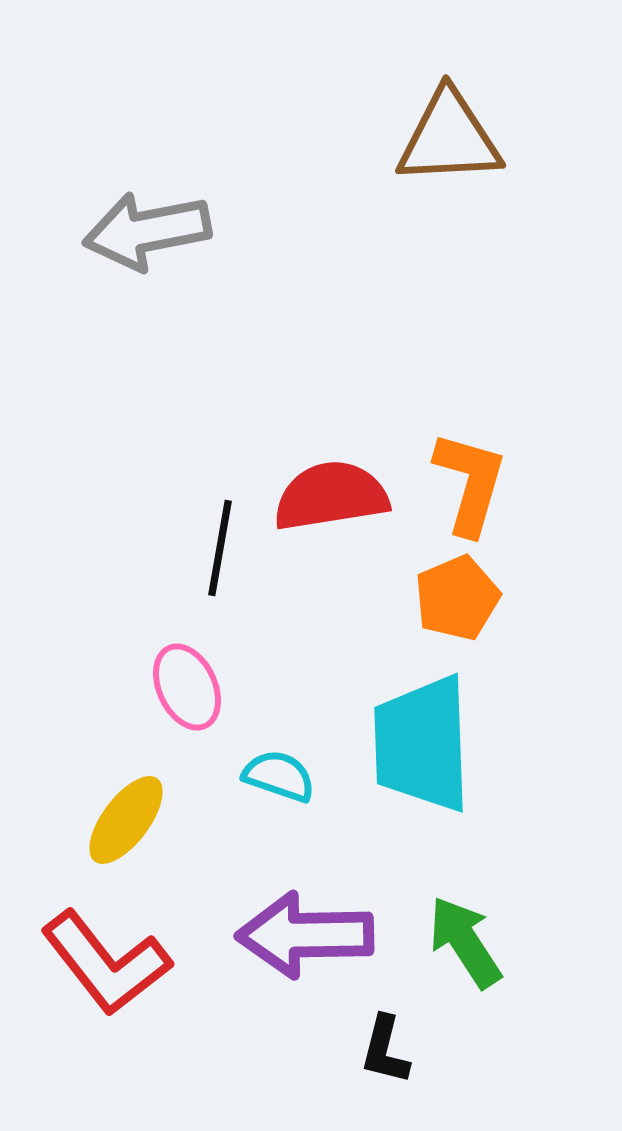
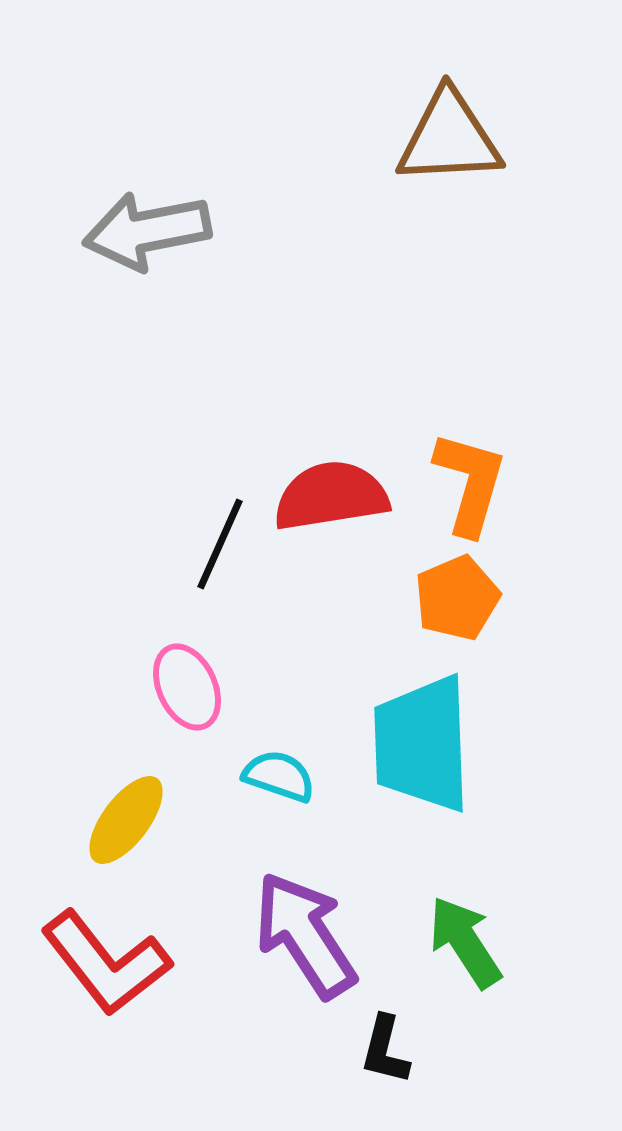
black line: moved 4 px up; rotated 14 degrees clockwise
purple arrow: rotated 58 degrees clockwise
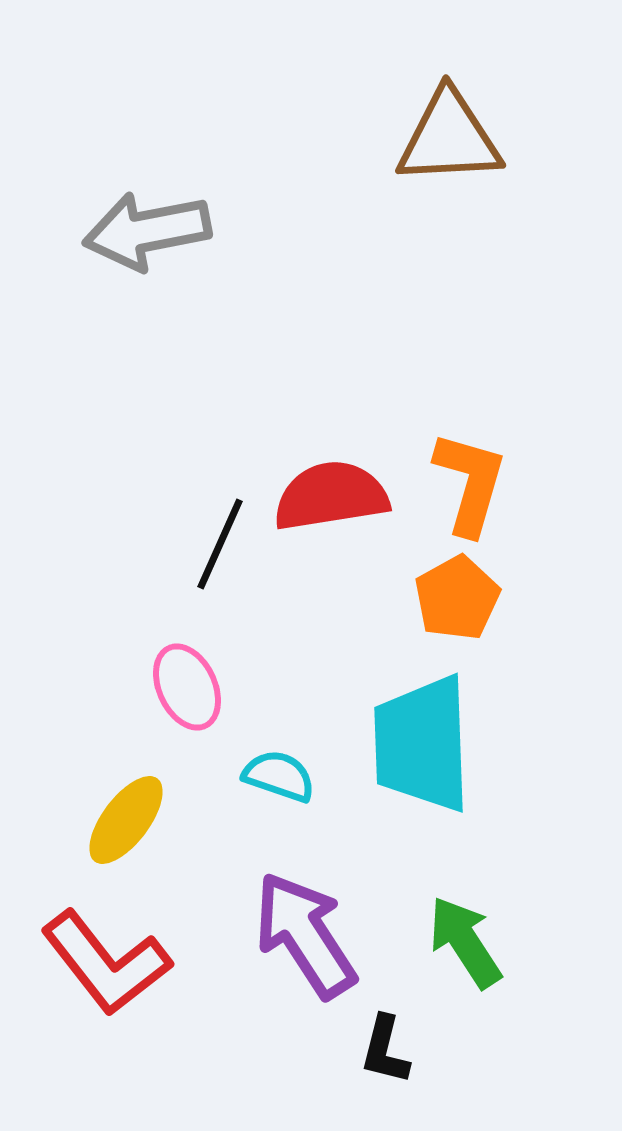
orange pentagon: rotated 6 degrees counterclockwise
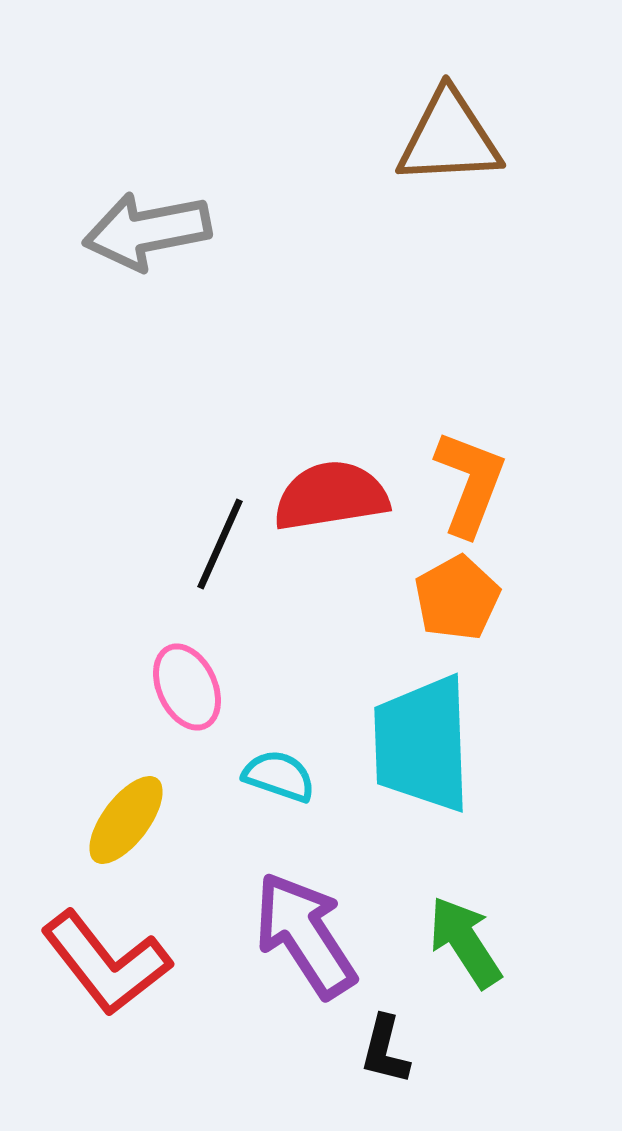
orange L-shape: rotated 5 degrees clockwise
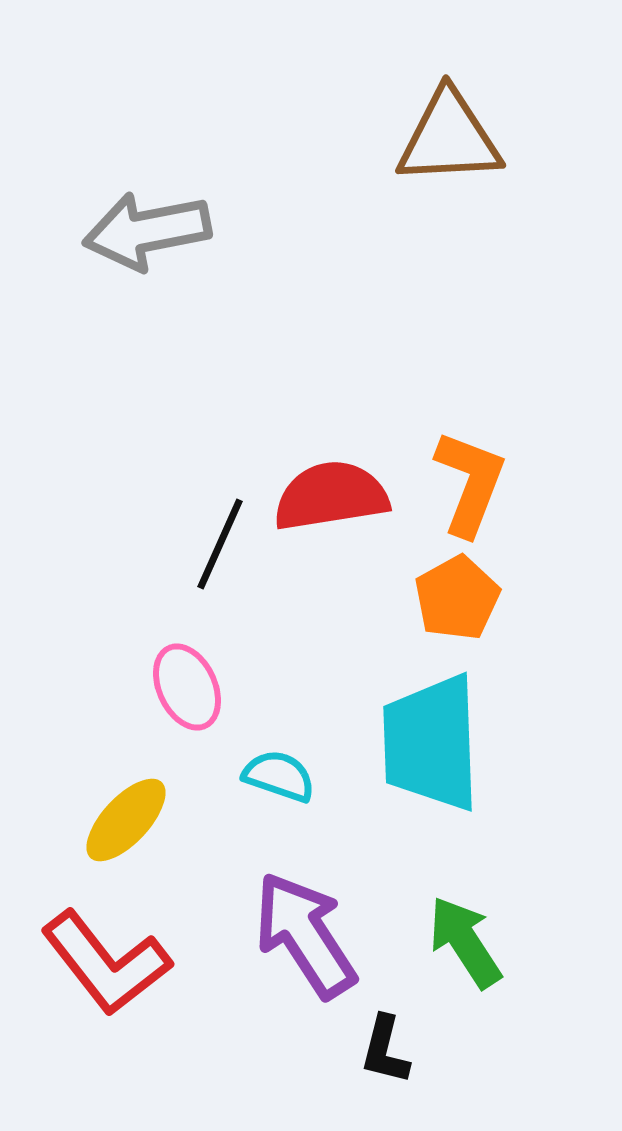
cyan trapezoid: moved 9 px right, 1 px up
yellow ellipse: rotated 6 degrees clockwise
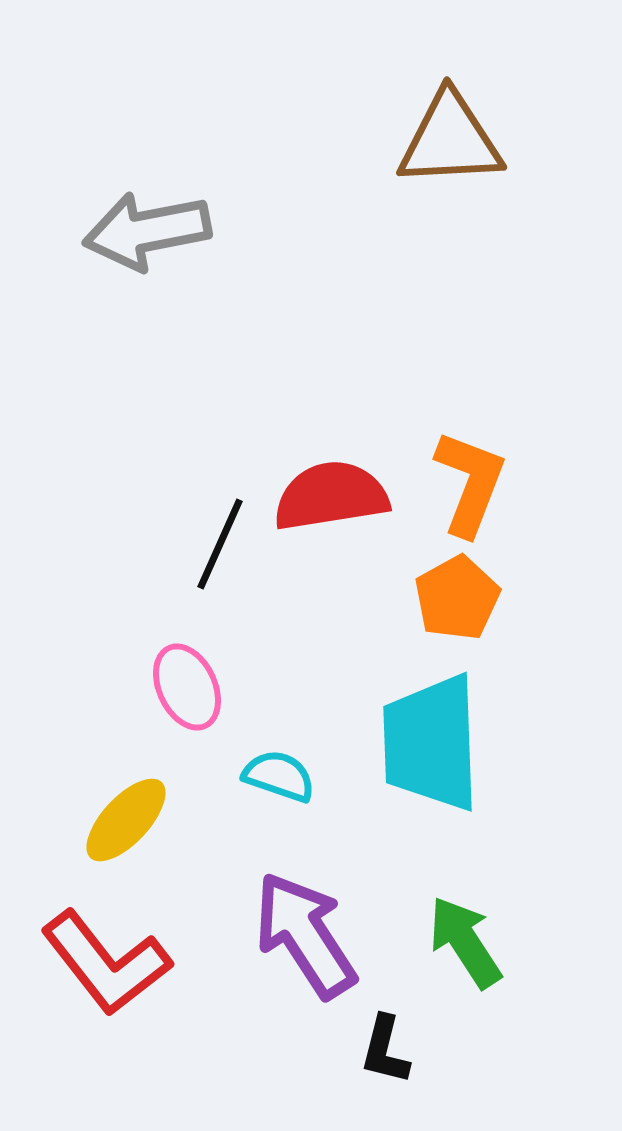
brown triangle: moved 1 px right, 2 px down
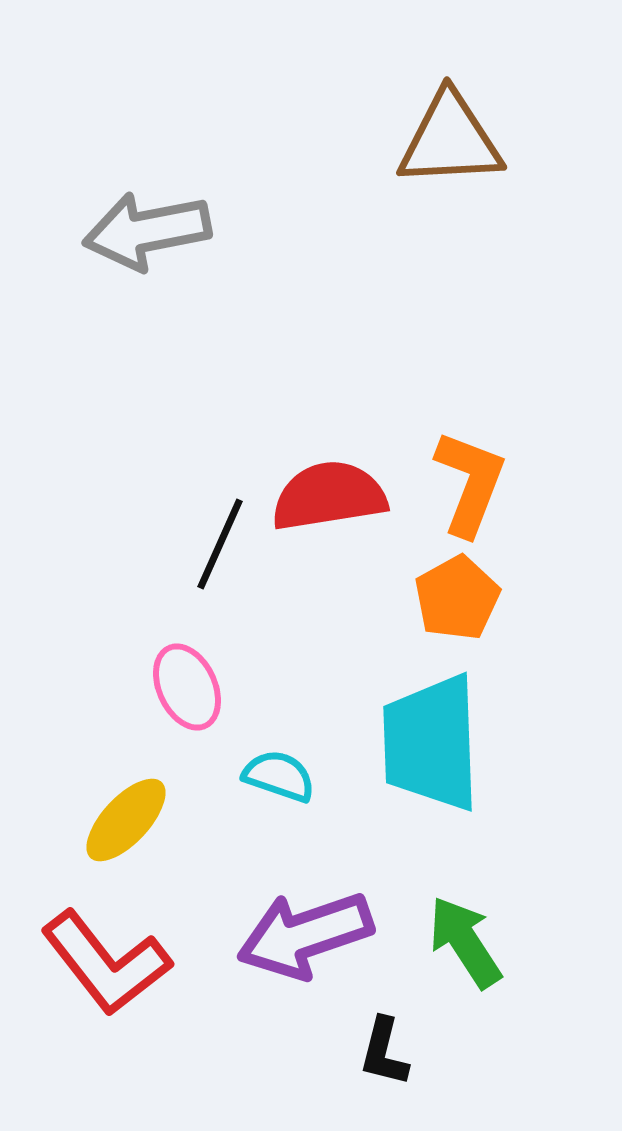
red semicircle: moved 2 px left
purple arrow: rotated 76 degrees counterclockwise
black L-shape: moved 1 px left, 2 px down
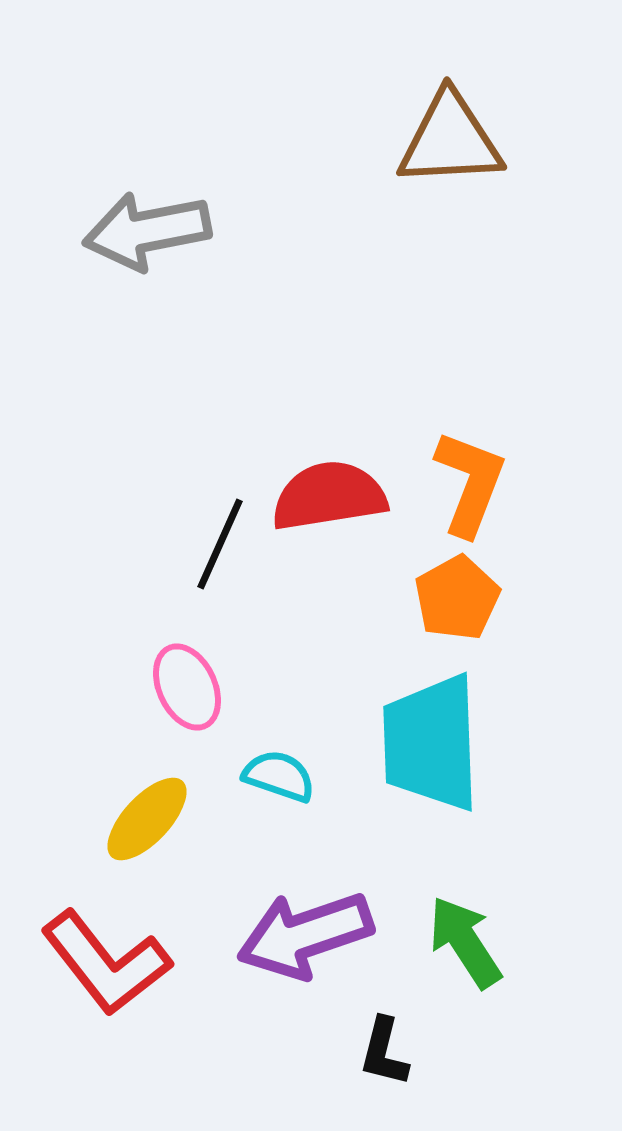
yellow ellipse: moved 21 px right, 1 px up
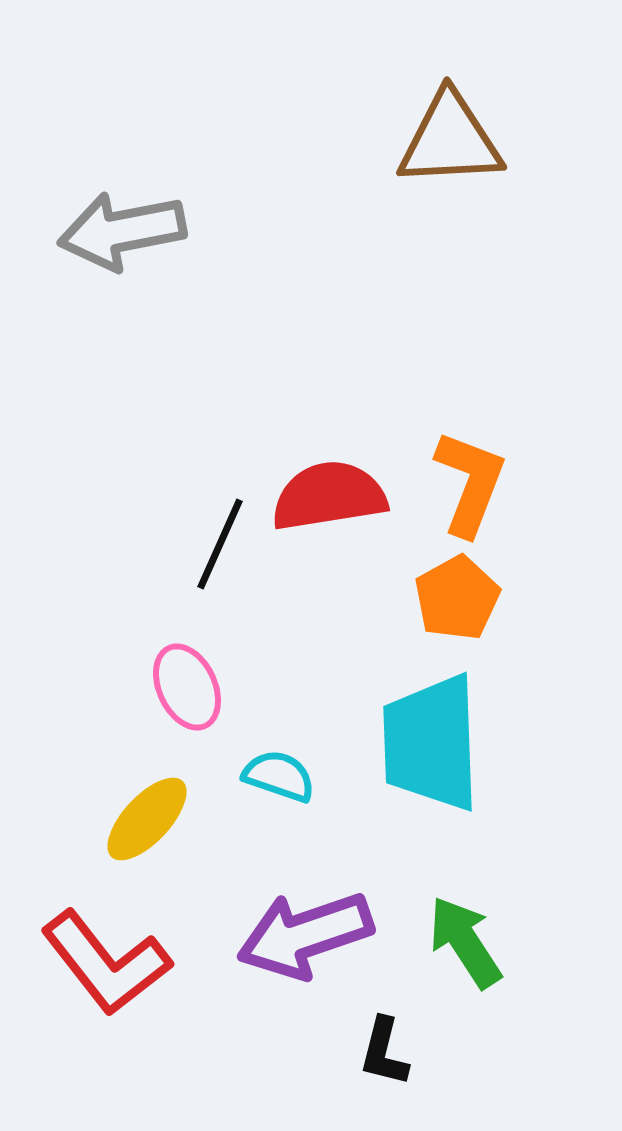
gray arrow: moved 25 px left
